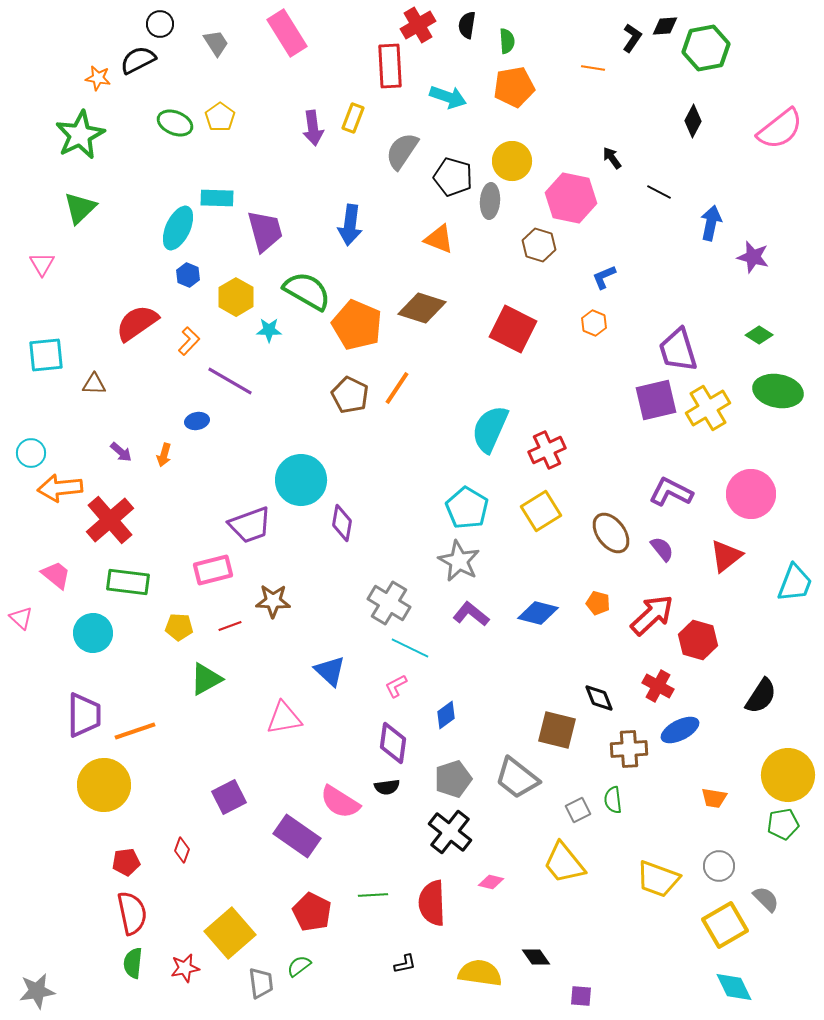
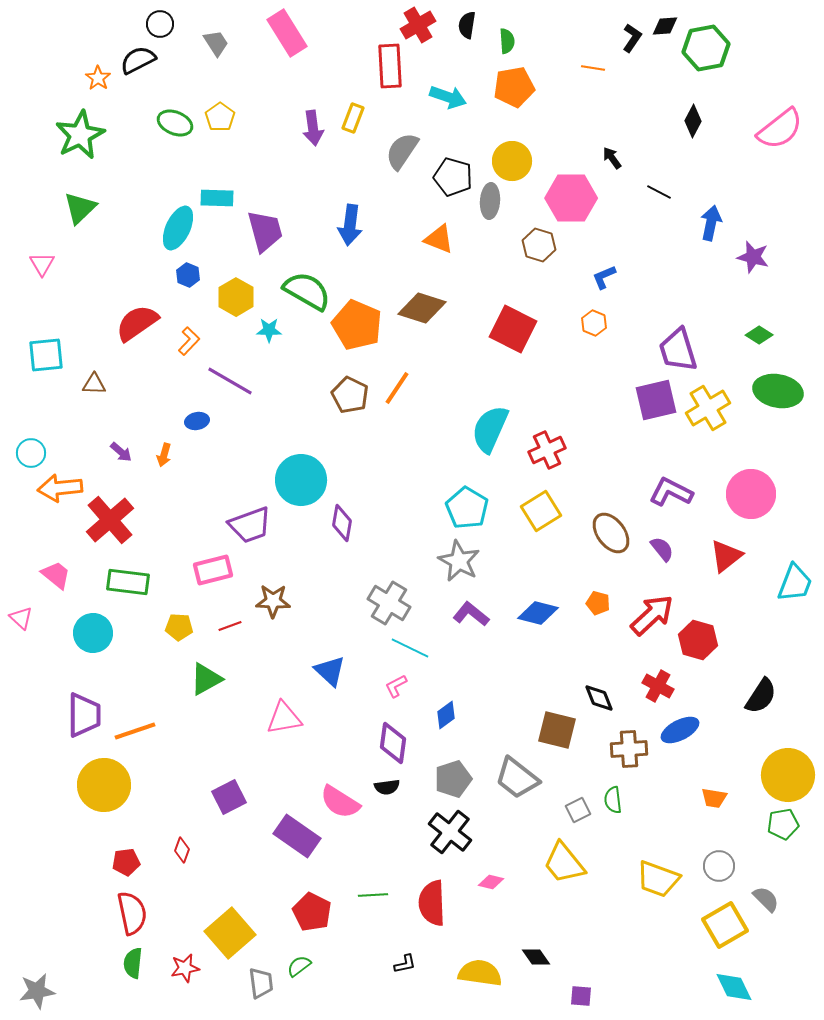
orange star at (98, 78): rotated 25 degrees clockwise
pink hexagon at (571, 198): rotated 12 degrees counterclockwise
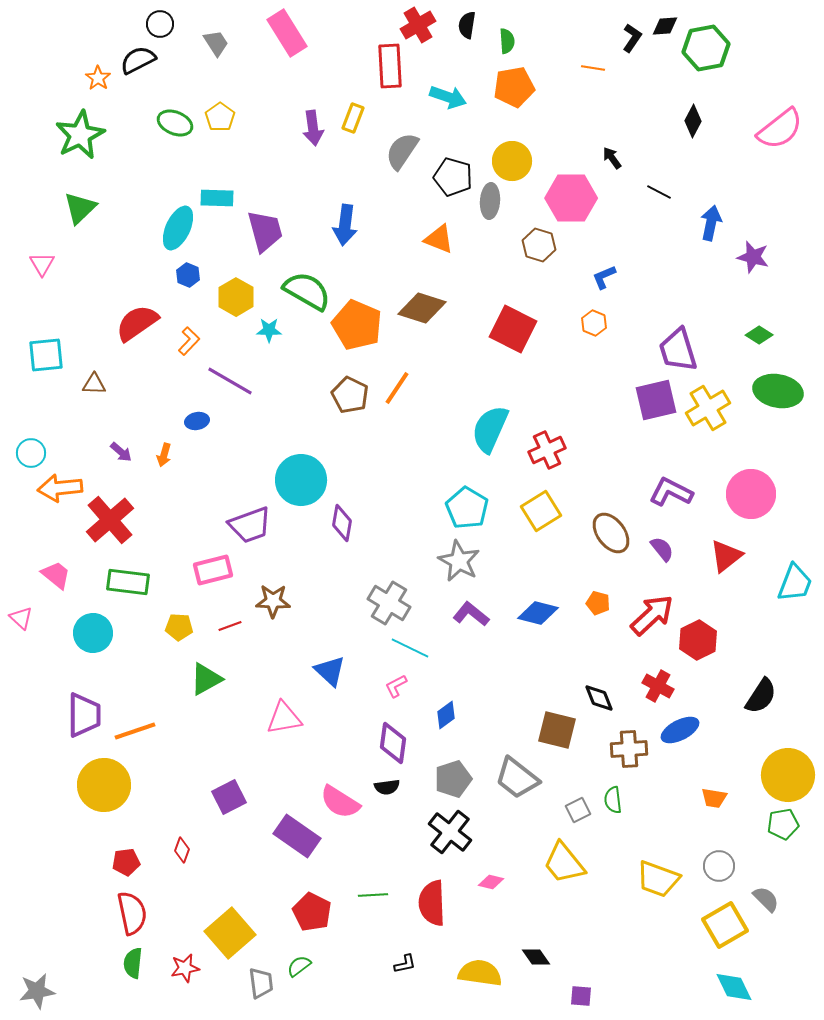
blue arrow at (350, 225): moved 5 px left
red hexagon at (698, 640): rotated 18 degrees clockwise
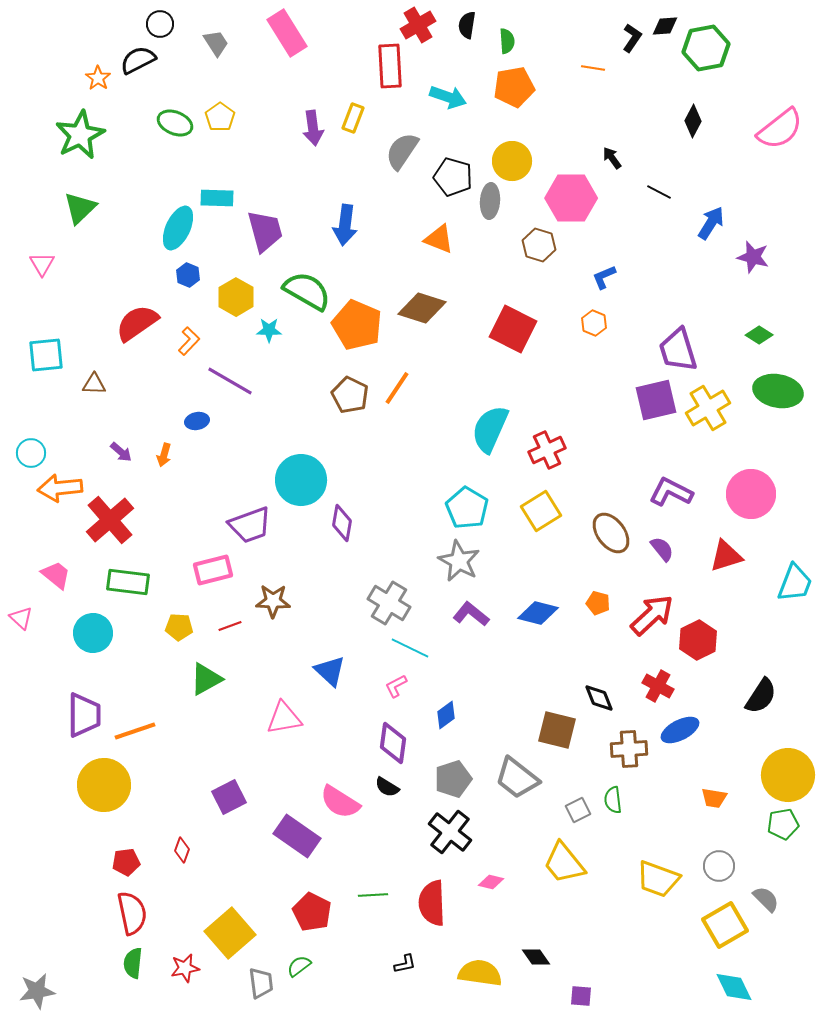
blue arrow at (711, 223): rotated 20 degrees clockwise
red triangle at (726, 556): rotated 21 degrees clockwise
black semicircle at (387, 787): rotated 40 degrees clockwise
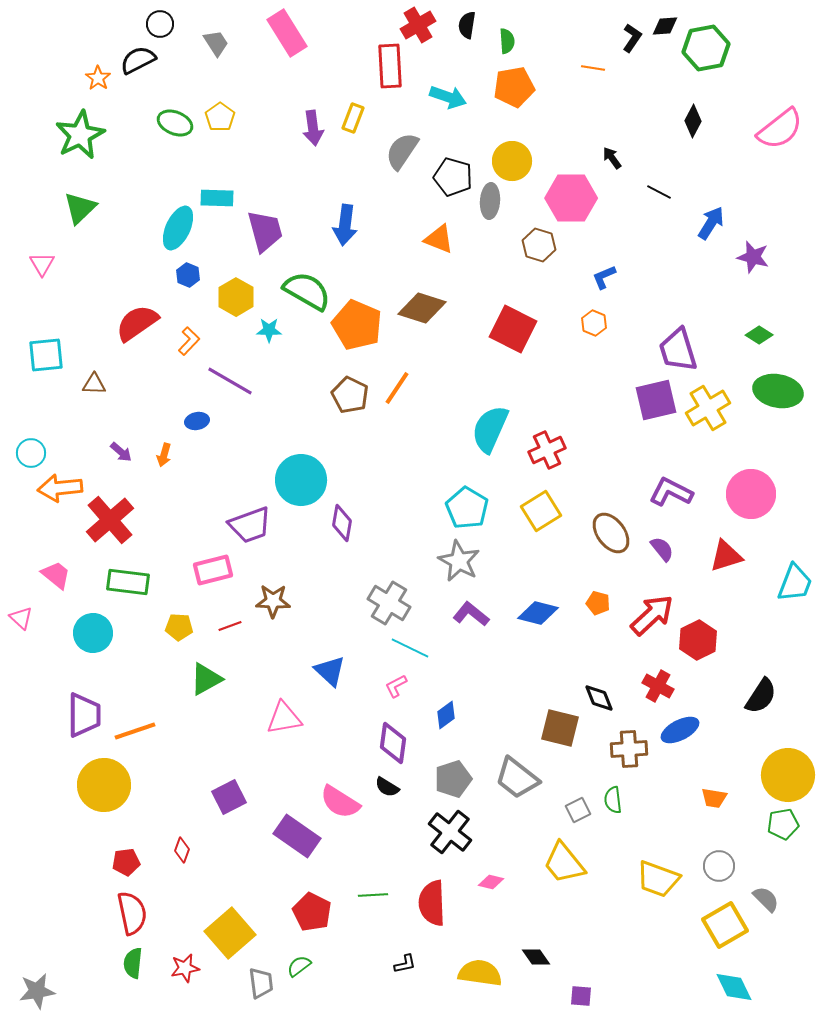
brown square at (557, 730): moved 3 px right, 2 px up
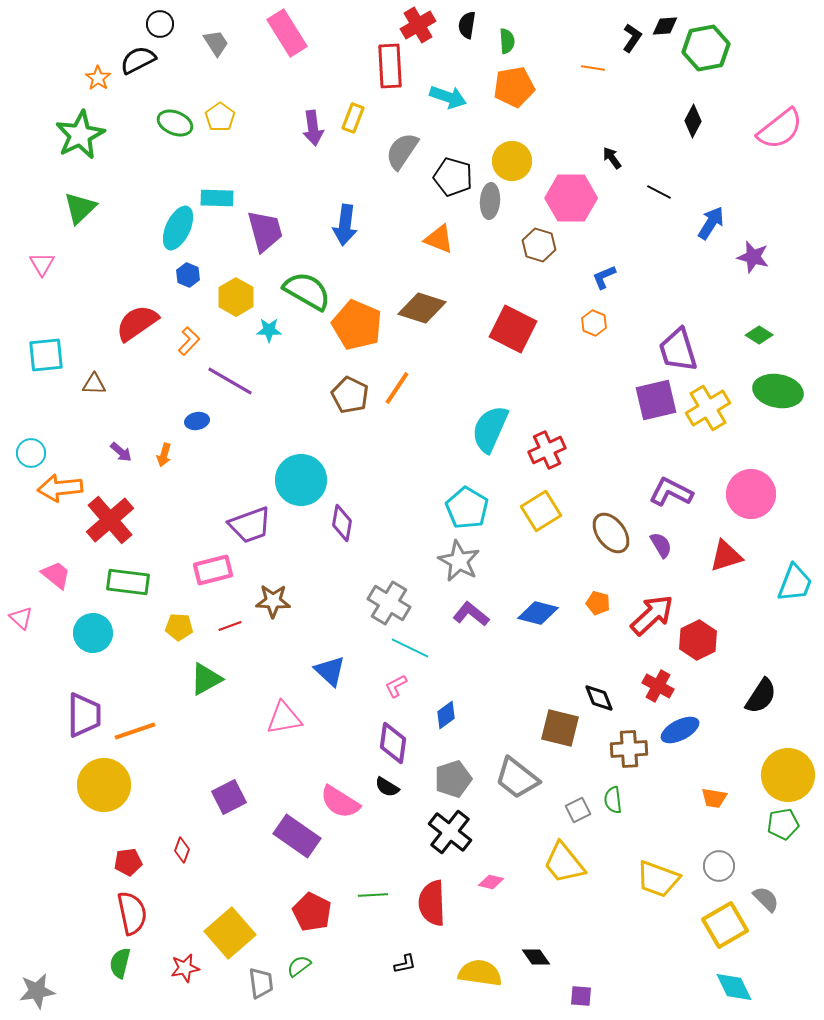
purple semicircle at (662, 549): moved 1 px left, 4 px up; rotated 8 degrees clockwise
red pentagon at (126, 862): moved 2 px right
green semicircle at (133, 963): moved 13 px left; rotated 8 degrees clockwise
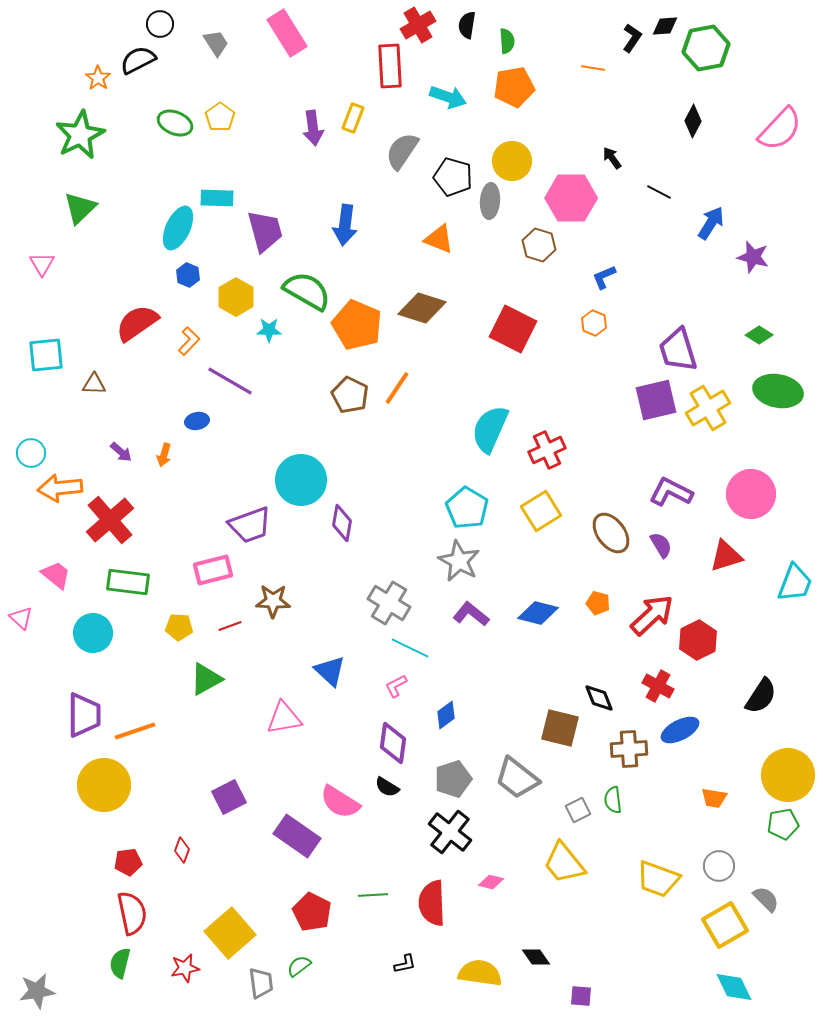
pink semicircle at (780, 129): rotated 9 degrees counterclockwise
